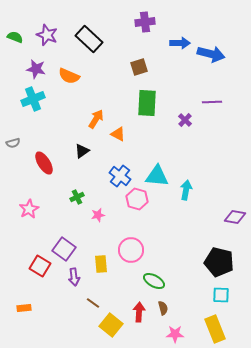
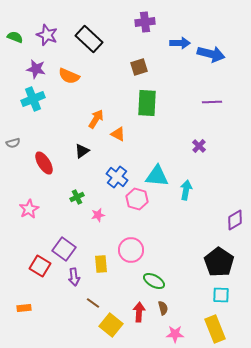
purple cross at (185, 120): moved 14 px right, 26 px down
blue cross at (120, 176): moved 3 px left, 1 px down
purple diamond at (235, 217): moved 3 px down; rotated 40 degrees counterclockwise
black pentagon at (219, 262): rotated 20 degrees clockwise
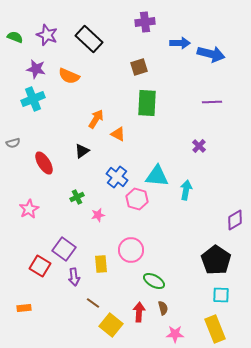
black pentagon at (219, 262): moved 3 px left, 2 px up
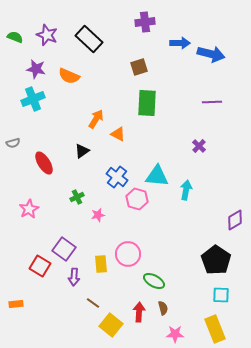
pink circle at (131, 250): moved 3 px left, 4 px down
purple arrow at (74, 277): rotated 12 degrees clockwise
orange rectangle at (24, 308): moved 8 px left, 4 px up
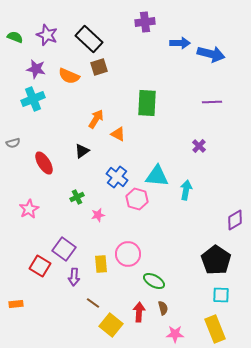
brown square at (139, 67): moved 40 px left
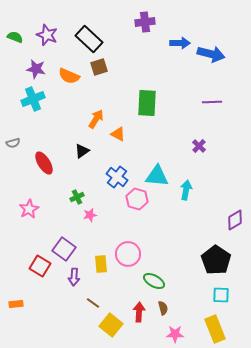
pink star at (98, 215): moved 8 px left
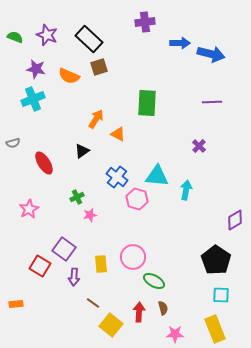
pink circle at (128, 254): moved 5 px right, 3 px down
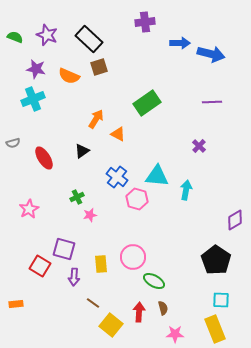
green rectangle at (147, 103): rotated 52 degrees clockwise
red ellipse at (44, 163): moved 5 px up
purple square at (64, 249): rotated 20 degrees counterclockwise
cyan square at (221, 295): moved 5 px down
